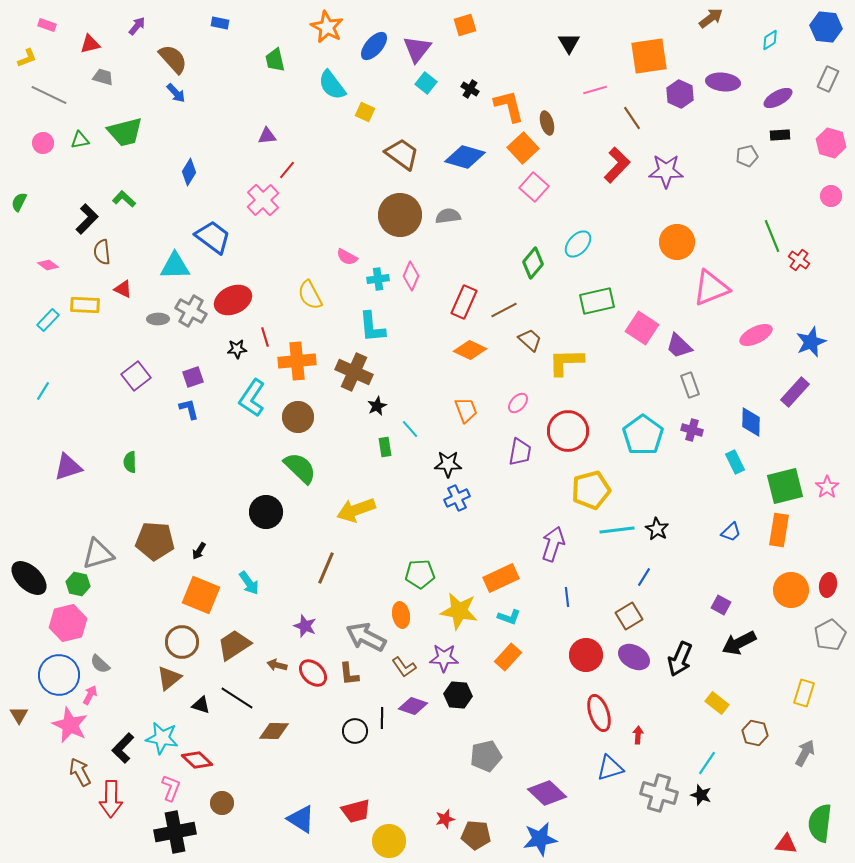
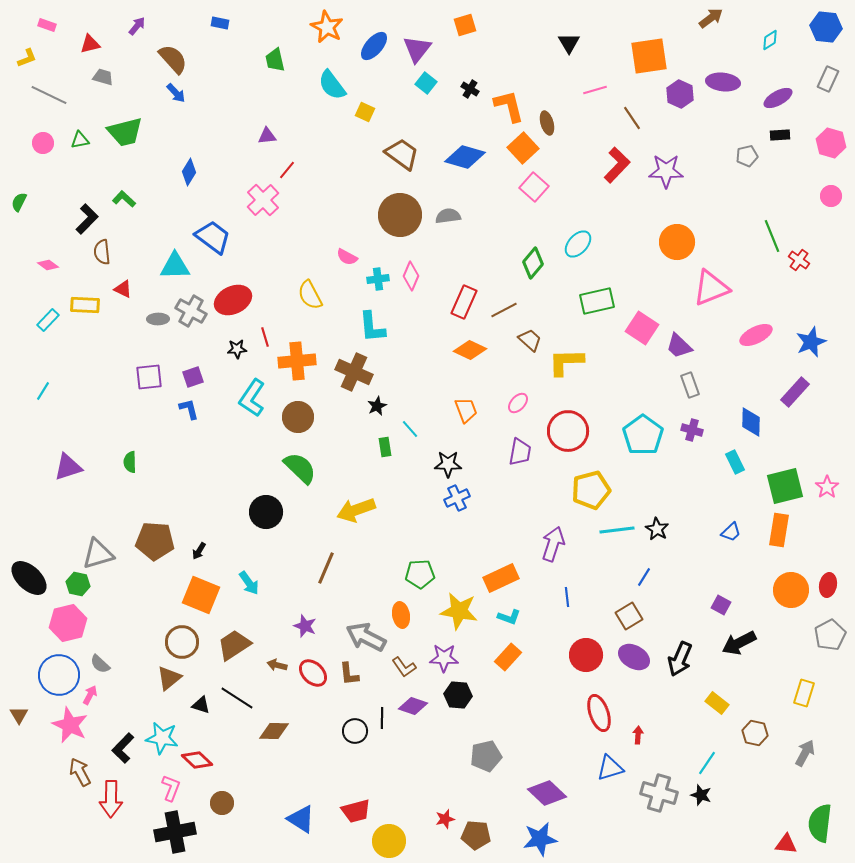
purple square at (136, 376): moved 13 px right, 1 px down; rotated 32 degrees clockwise
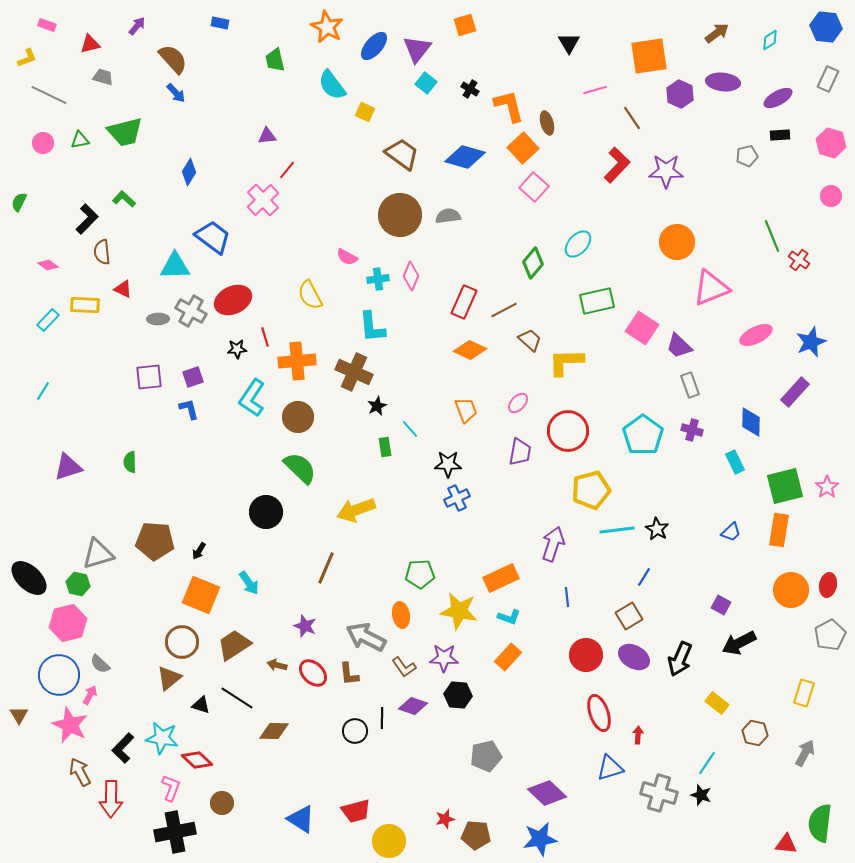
brown arrow at (711, 18): moved 6 px right, 15 px down
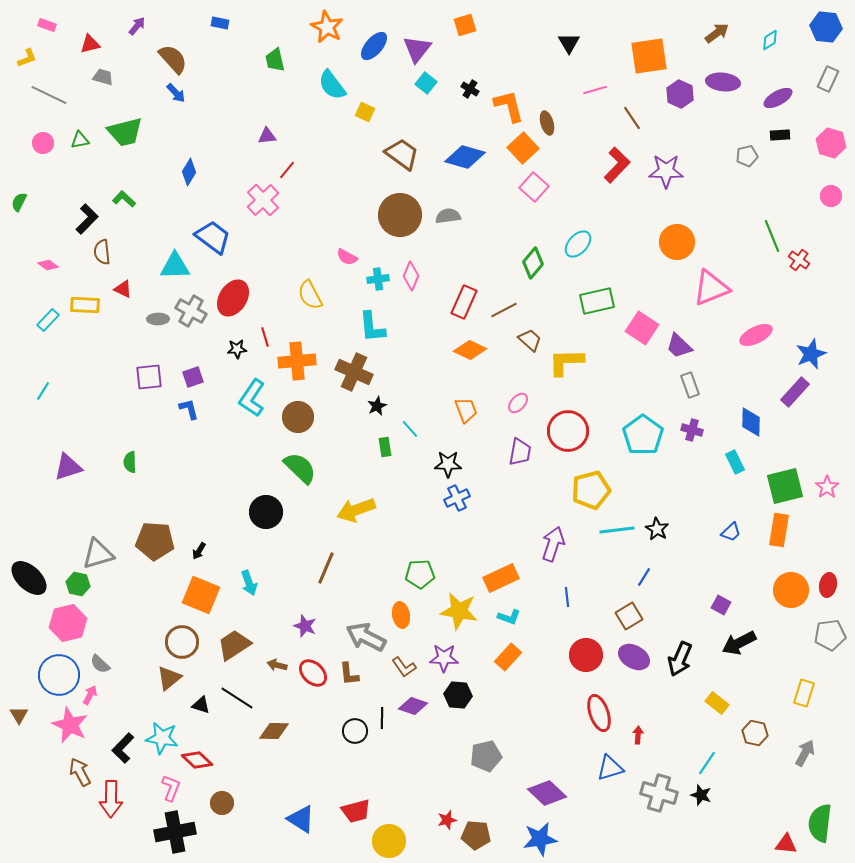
red ellipse at (233, 300): moved 2 px up; rotated 33 degrees counterclockwise
blue star at (811, 342): moved 12 px down
cyan arrow at (249, 583): rotated 15 degrees clockwise
gray pentagon at (830, 635): rotated 20 degrees clockwise
red star at (445, 819): moved 2 px right, 1 px down
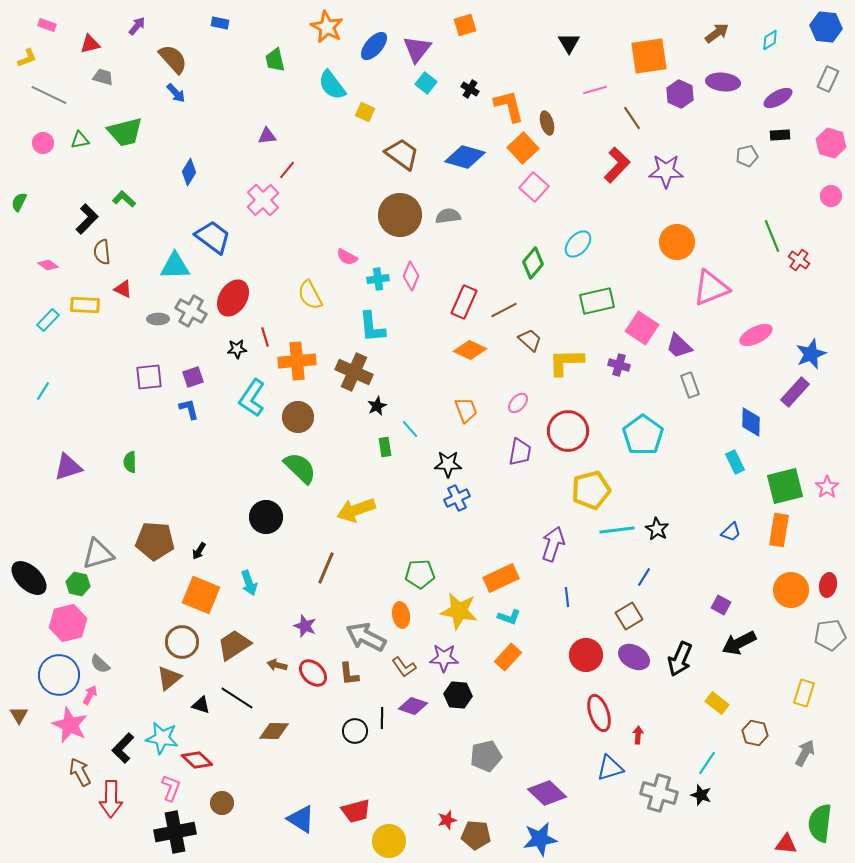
purple cross at (692, 430): moved 73 px left, 65 px up
black circle at (266, 512): moved 5 px down
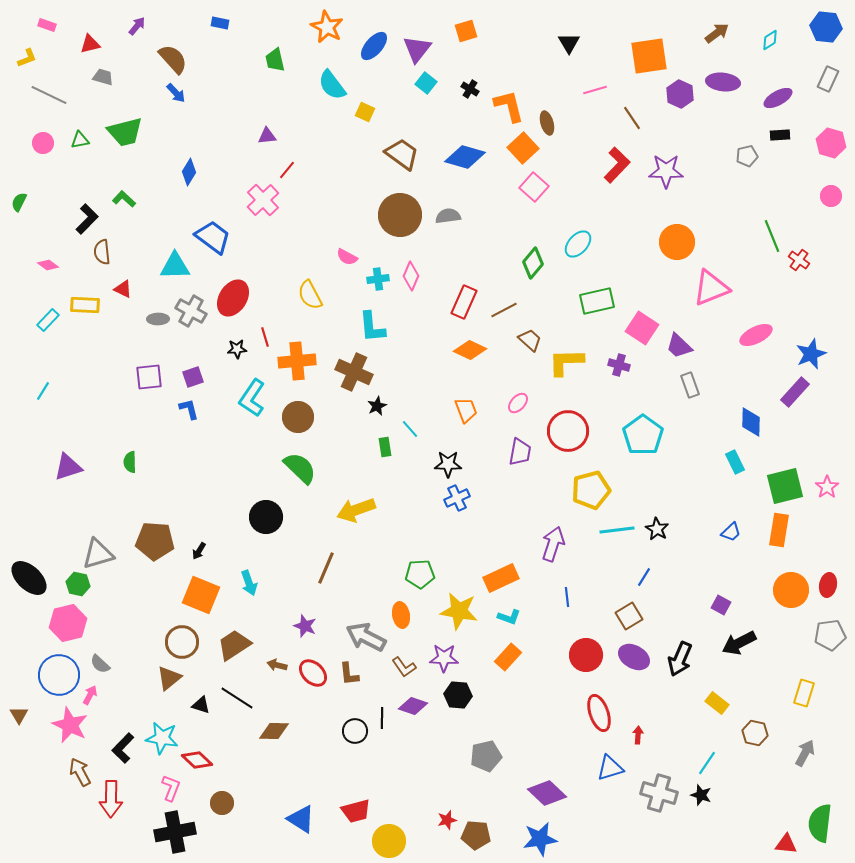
orange square at (465, 25): moved 1 px right, 6 px down
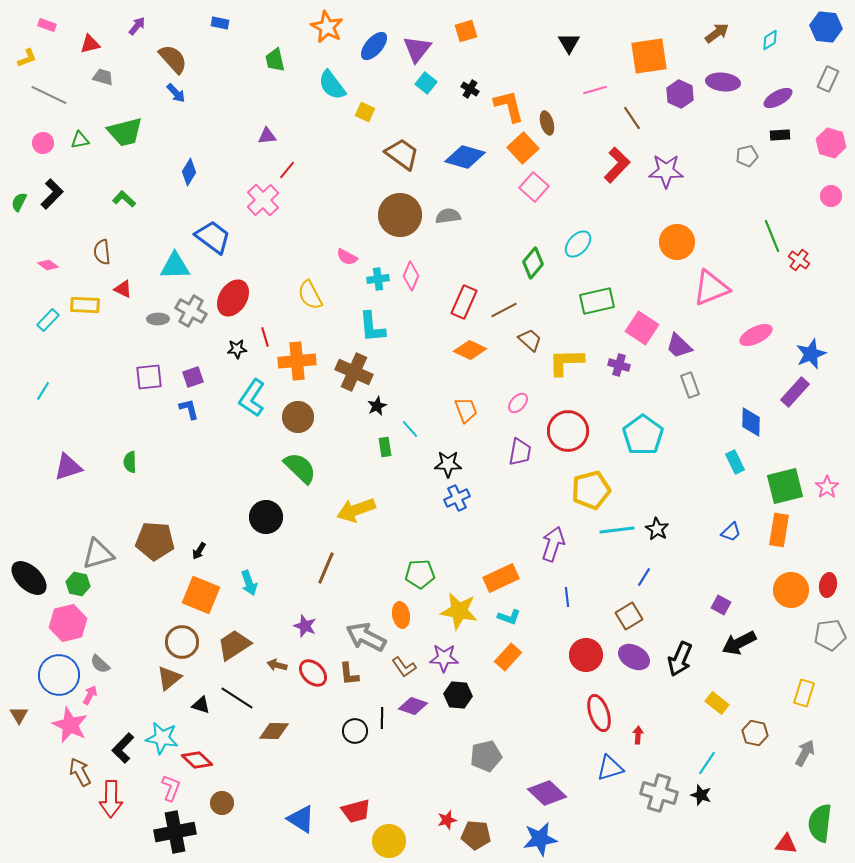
black L-shape at (87, 219): moved 35 px left, 25 px up
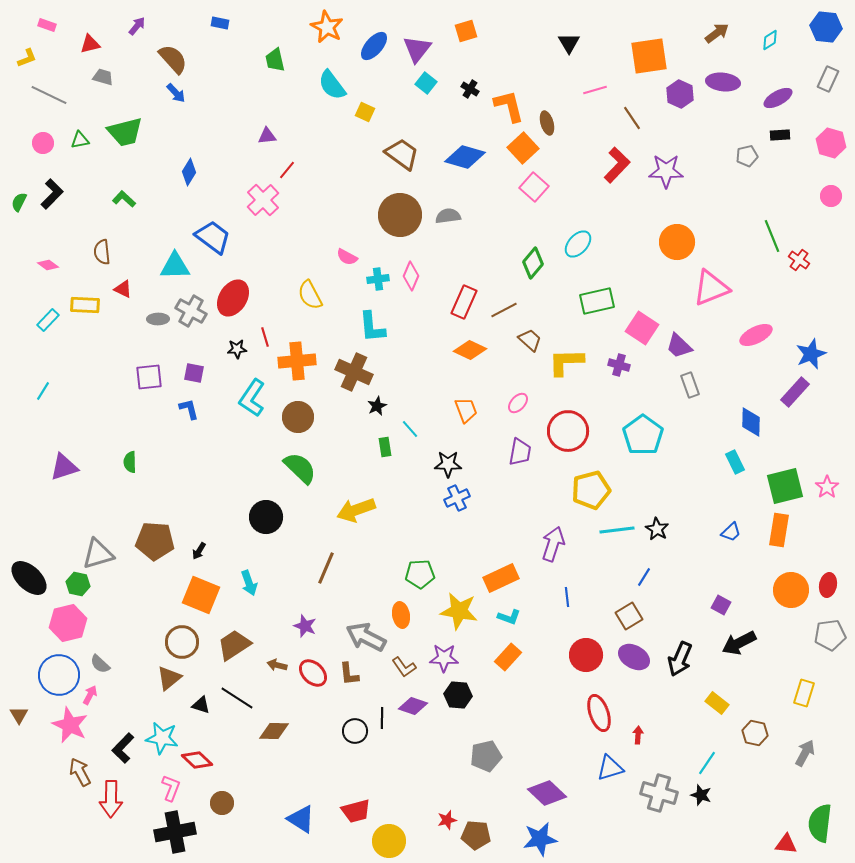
purple square at (193, 377): moved 1 px right, 4 px up; rotated 30 degrees clockwise
purple triangle at (68, 467): moved 4 px left
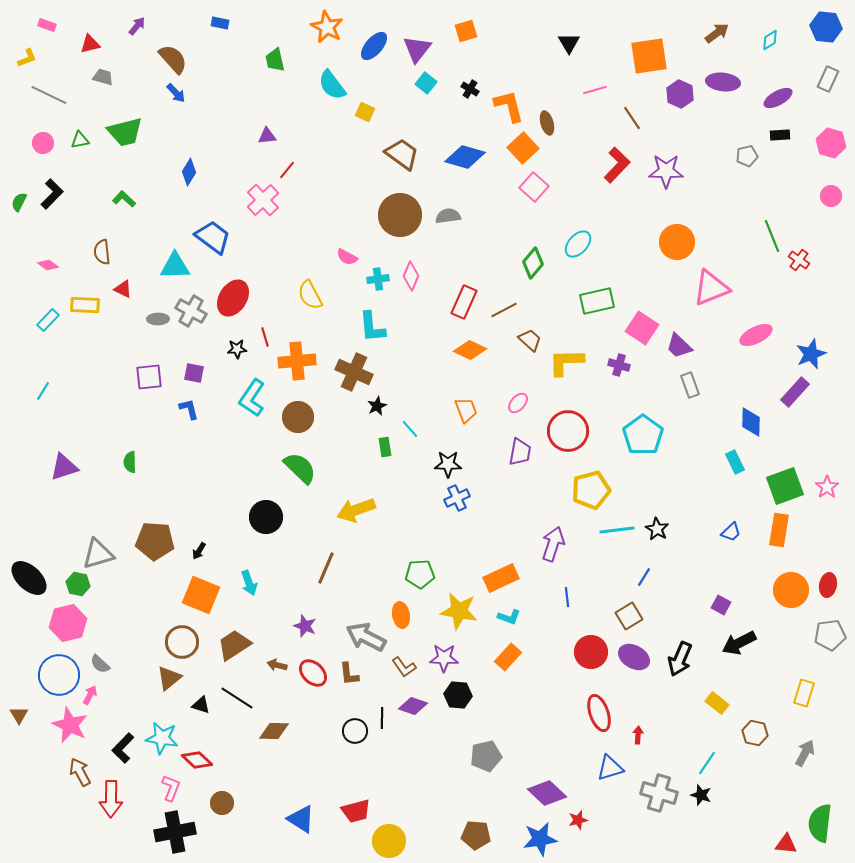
green square at (785, 486): rotated 6 degrees counterclockwise
red circle at (586, 655): moved 5 px right, 3 px up
red star at (447, 820): moved 131 px right
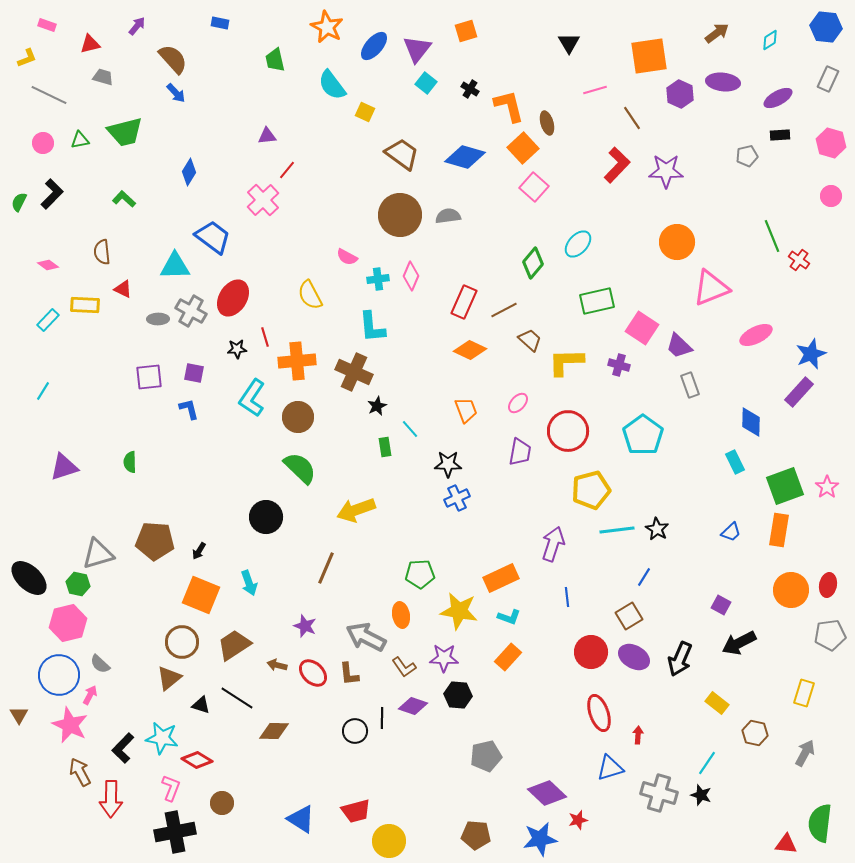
purple rectangle at (795, 392): moved 4 px right
red diamond at (197, 760): rotated 12 degrees counterclockwise
